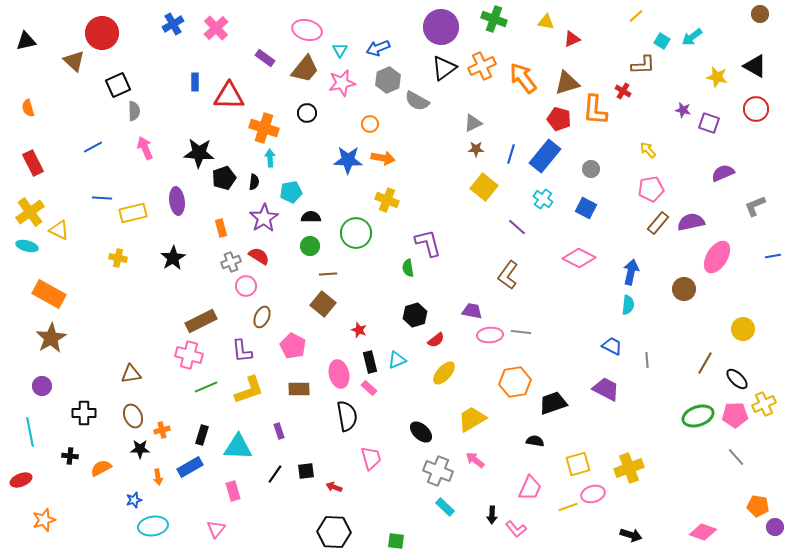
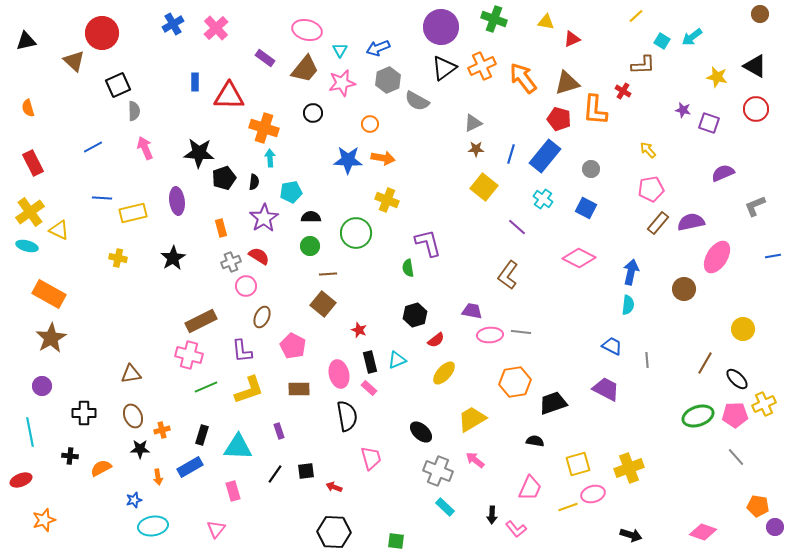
black circle at (307, 113): moved 6 px right
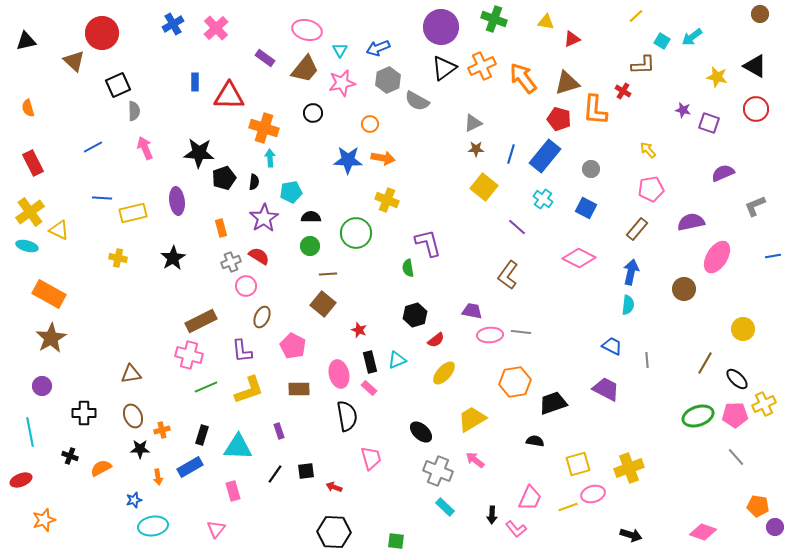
brown rectangle at (658, 223): moved 21 px left, 6 px down
black cross at (70, 456): rotated 14 degrees clockwise
pink trapezoid at (530, 488): moved 10 px down
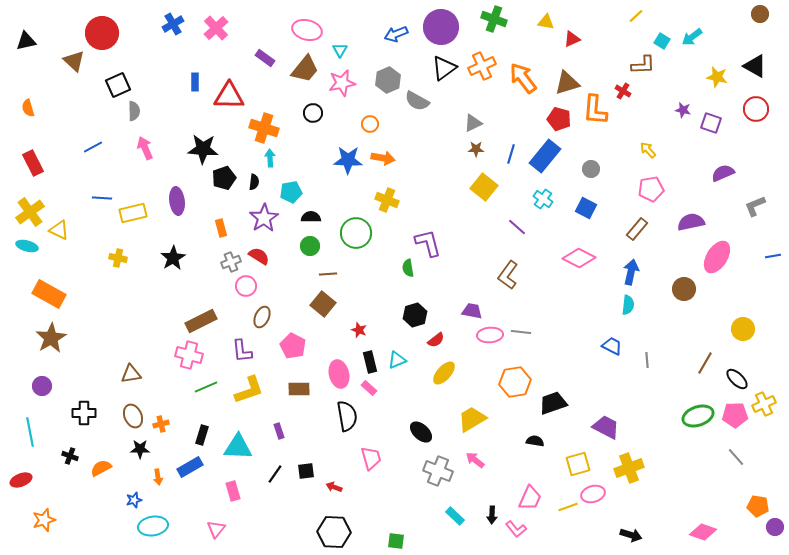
blue arrow at (378, 48): moved 18 px right, 14 px up
purple square at (709, 123): moved 2 px right
black star at (199, 153): moved 4 px right, 4 px up
purple trapezoid at (606, 389): moved 38 px down
orange cross at (162, 430): moved 1 px left, 6 px up
cyan rectangle at (445, 507): moved 10 px right, 9 px down
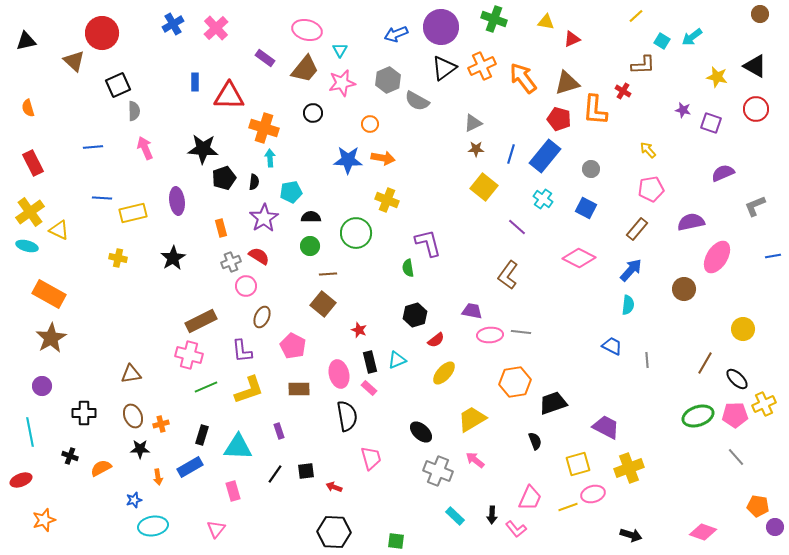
blue line at (93, 147): rotated 24 degrees clockwise
blue arrow at (631, 272): moved 2 px up; rotated 30 degrees clockwise
black semicircle at (535, 441): rotated 60 degrees clockwise
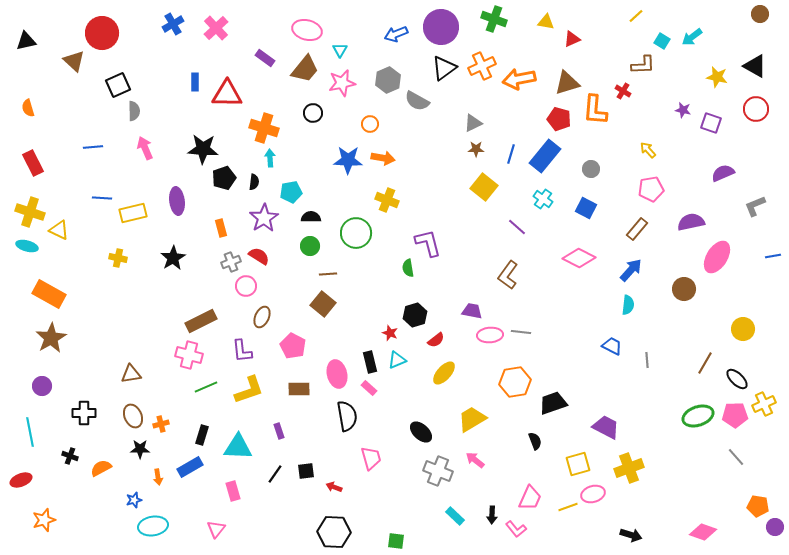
orange arrow at (523, 78): moved 4 px left, 1 px down; rotated 64 degrees counterclockwise
red triangle at (229, 96): moved 2 px left, 2 px up
yellow cross at (30, 212): rotated 36 degrees counterclockwise
red star at (359, 330): moved 31 px right, 3 px down
pink ellipse at (339, 374): moved 2 px left
